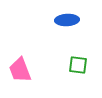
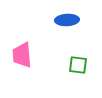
pink trapezoid: moved 2 px right, 15 px up; rotated 16 degrees clockwise
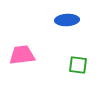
pink trapezoid: rotated 88 degrees clockwise
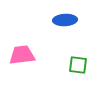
blue ellipse: moved 2 px left
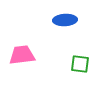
green square: moved 2 px right, 1 px up
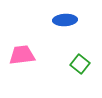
green square: rotated 30 degrees clockwise
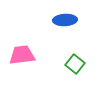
green square: moved 5 px left
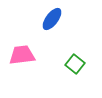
blue ellipse: moved 13 px left, 1 px up; rotated 50 degrees counterclockwise
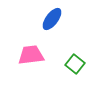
pink trapezoid: moved 9 px right
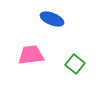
blue ellipse: rotated 75 degrees clockwise
